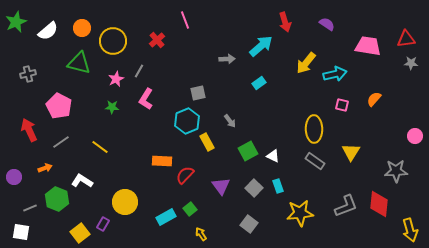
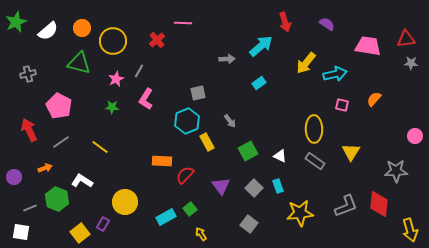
pink line at (185, 20): moved 2 px left, 3 px down; rotated 66 degrees counterclockwise
white triangle at (273, 156): moved 7 px right
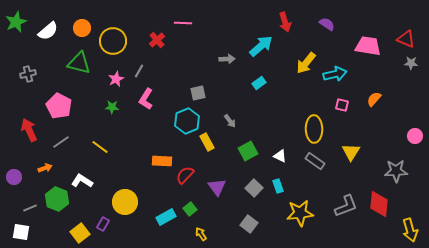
red triangle at (406, 39): rotated 30 degrees clockwise
purple triangle at (221, 186): moved 4 px left, 1 px down
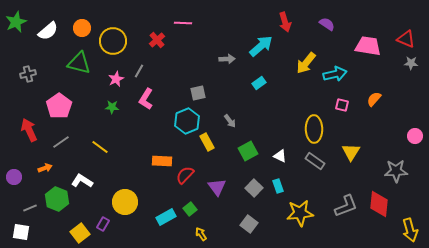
pink pentagon at (59, 106): rotated 10 degrees clockwise
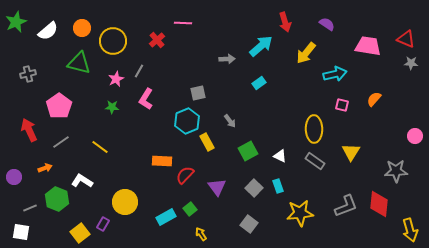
yellow arrow at (306, 63): moved 10 px up
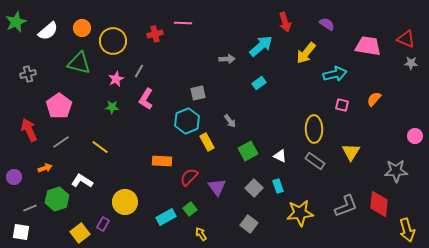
red cross at (157, 40): moved 2 px left, 6 px up; rotated 28 degrees clockwise
red semicircle at (185, 175): moved 4 px right, 2 px down
green hexagon at (57, 199): rotated 20 degrees clockwise
yellow arrow at (410, 230): moved 3 px left
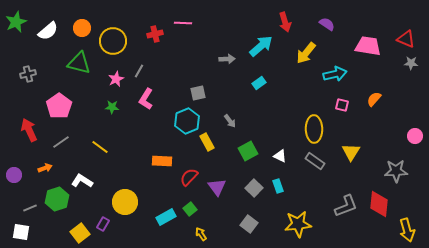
purple circle at (14, 177): moved 2 px up
yellow star at (300, 213): moved 2 px left, 11 px down
